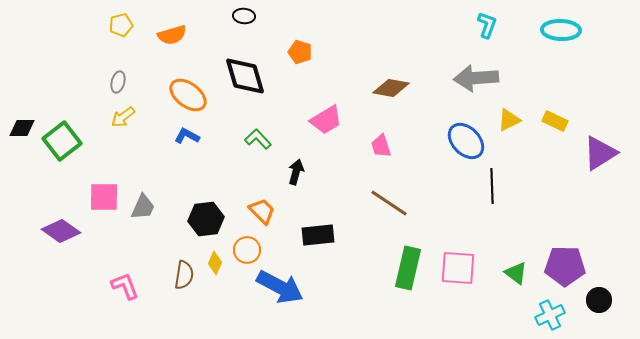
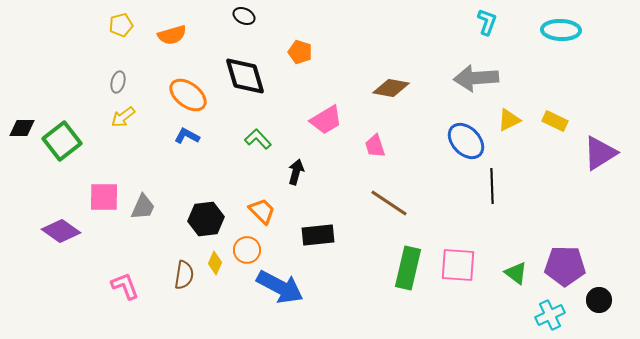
black ellipse at (244, 16): rotated 20 degrees clockwise
cyan L-shape at (487, 25): moved 3 px up
pink trapezoid at (381, 146): moved 6 px left
pink square at (458, 268): moved 3 px up
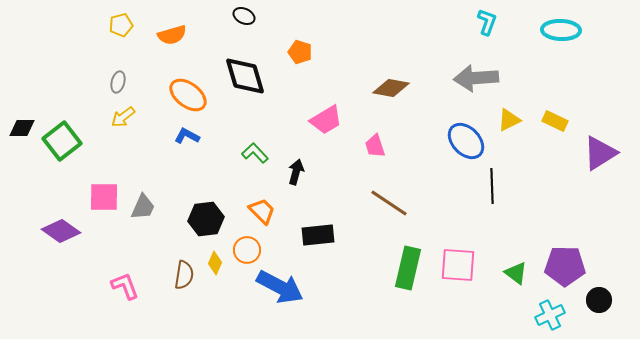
green L-shape at (258, 139): moved 3 px left, 14 px down
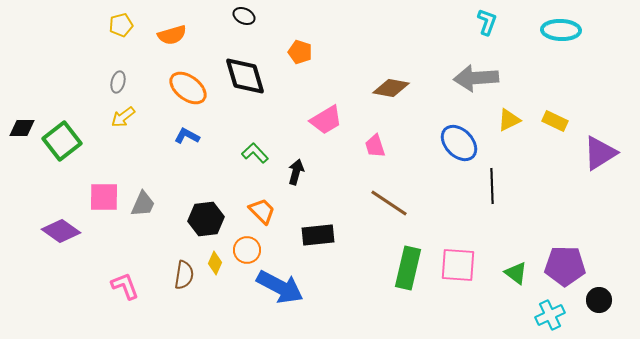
orange ellipse at (188, 95): moved 7 px up
blue ellipse at (466, 141): moved 7 px left, 2 px down
gray trapezoid at (143, 207): moved 3 px up
